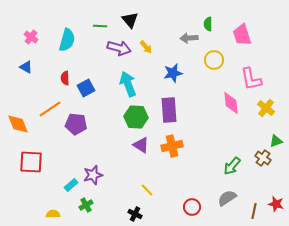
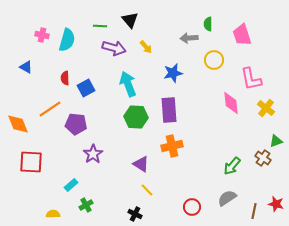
pink cross: moved 11 px right, 2 px up; rotated 24 degrees counterclockwise
purple arrow: moved 5 px left
purple triangle: moved 19 px down
purple star: moved 21 px up; rotated 18 degrees counterclockwise
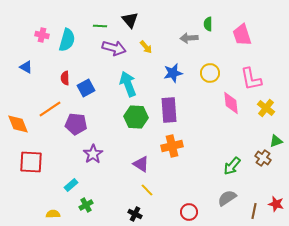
yellow circle: moved 4 px left, 13 px down
red circle: moved 3 px left, 5 px down
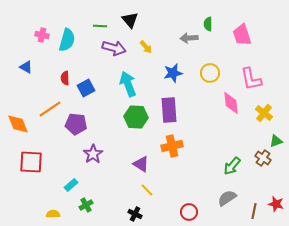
yellow cross: moved 2 px left, 5 px down
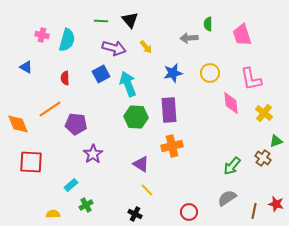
green line: moved 1 px right, 5 px up
blue square: moved 15 px right, 14 px up
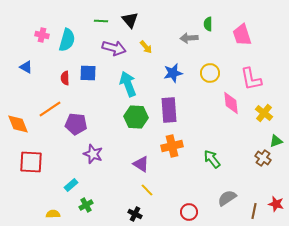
blue square: moved 13 px left, 1 px up; rotated 30 degrees clockwise
purple star: rotated 18 degrees counterclockwise
green arrow: moved 20 px left, 7 px up; rotated 102 degrees clockwise
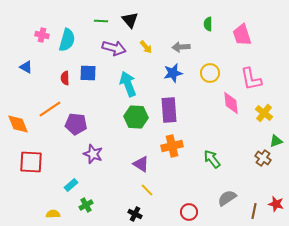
gray arrow: moved 8 px left, 9 px down
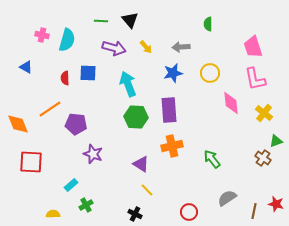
pink trapezoid: moved 11 px right, 12 px down
pink L-shape: moved 4 px right
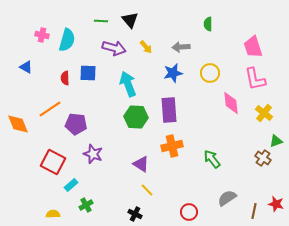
red square: moved 22 px right; rotated 25 degrees clockwise
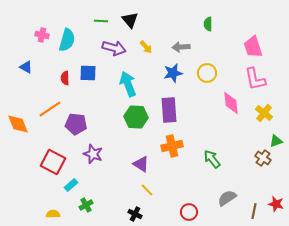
yellow circle: moved 3 px left
